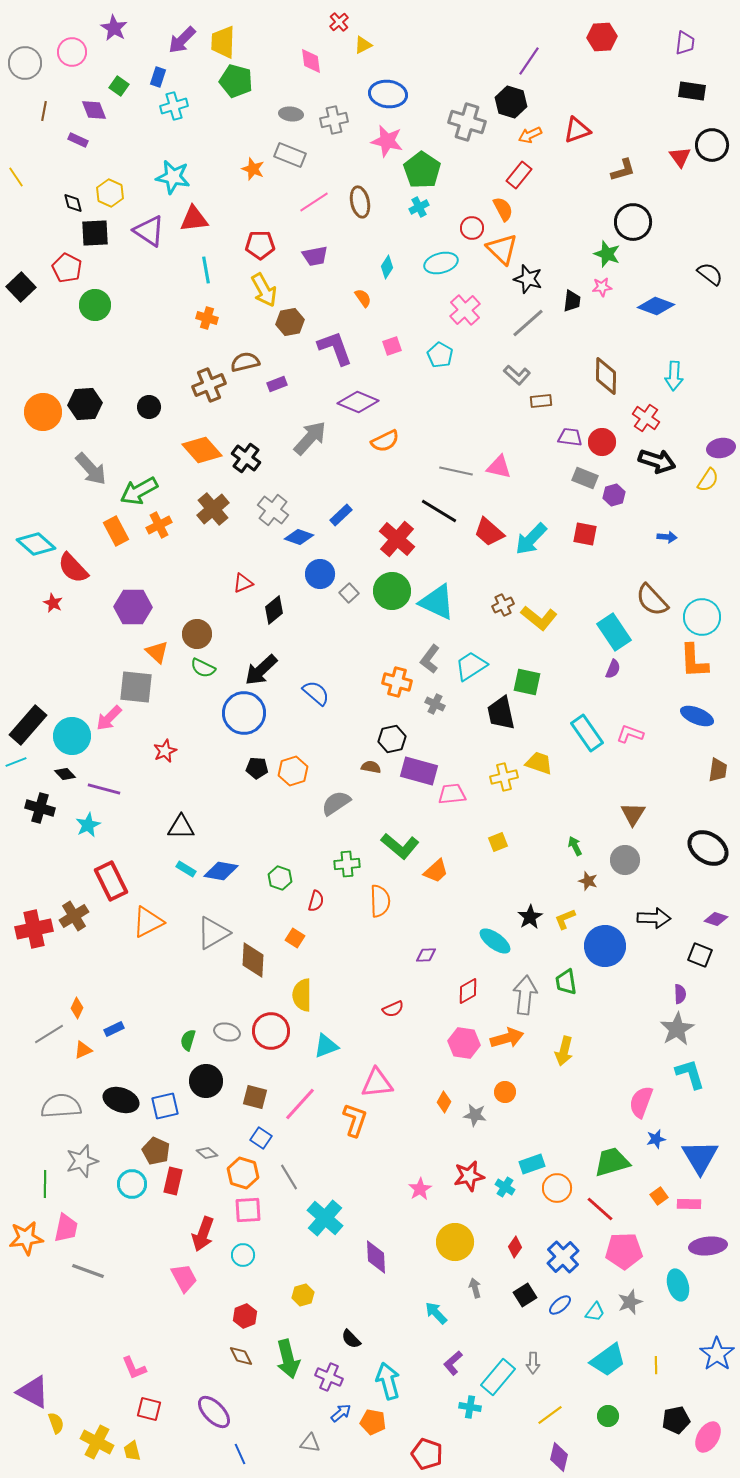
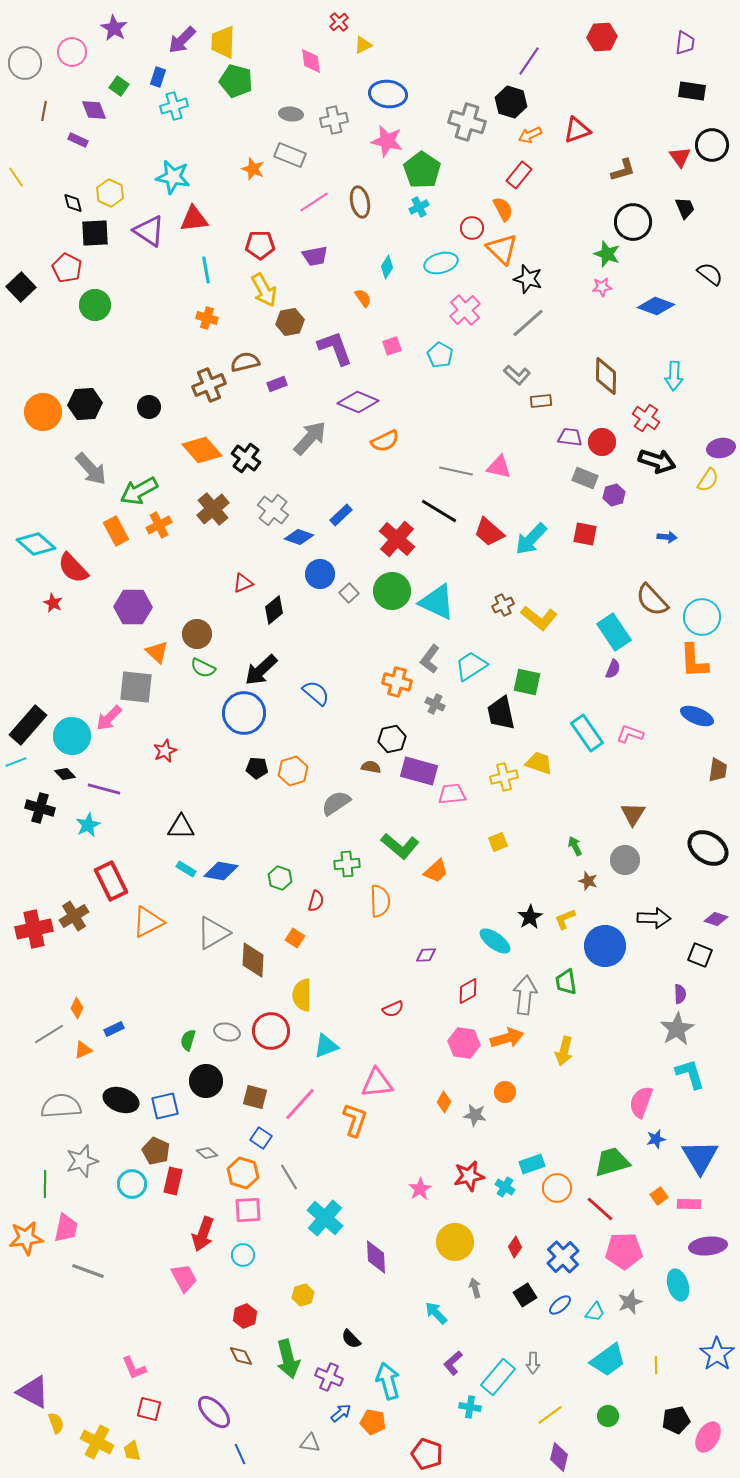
black trapezoid at (572, 301): moved 113 px right, 93 px up; rotated 30 degrees counterclockwise
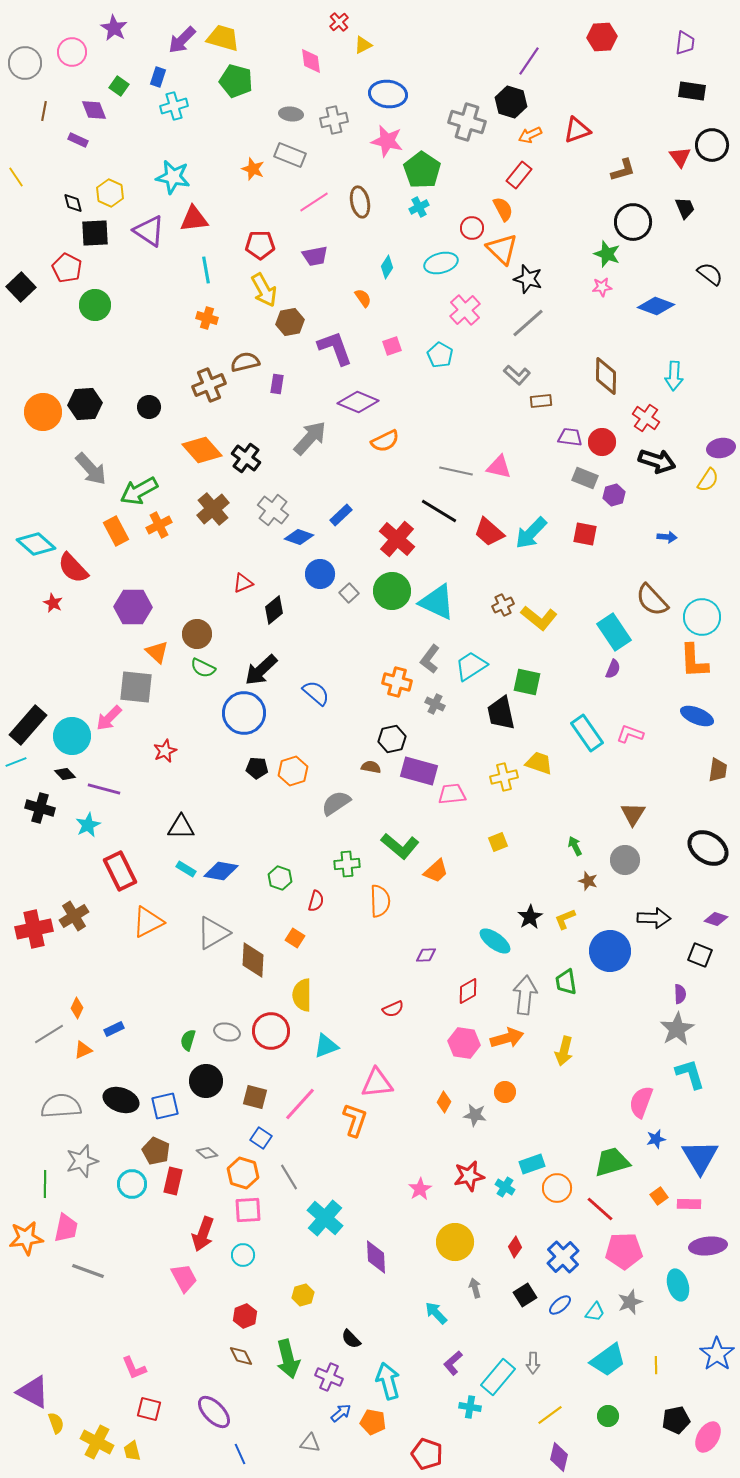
yellow trapezoid at (223, 42): moved 4 px up; rotated 104 degrees clockwise
purple rectangle at (277, 384): rotated 60 degrees counterclockwise
cyan arrow at (531, 539): moved 6 px up
red rectangle at (111, 881): moved 9 px right, 10 px up
blue circle at (605, 946): moved 5 px right, 5 px down
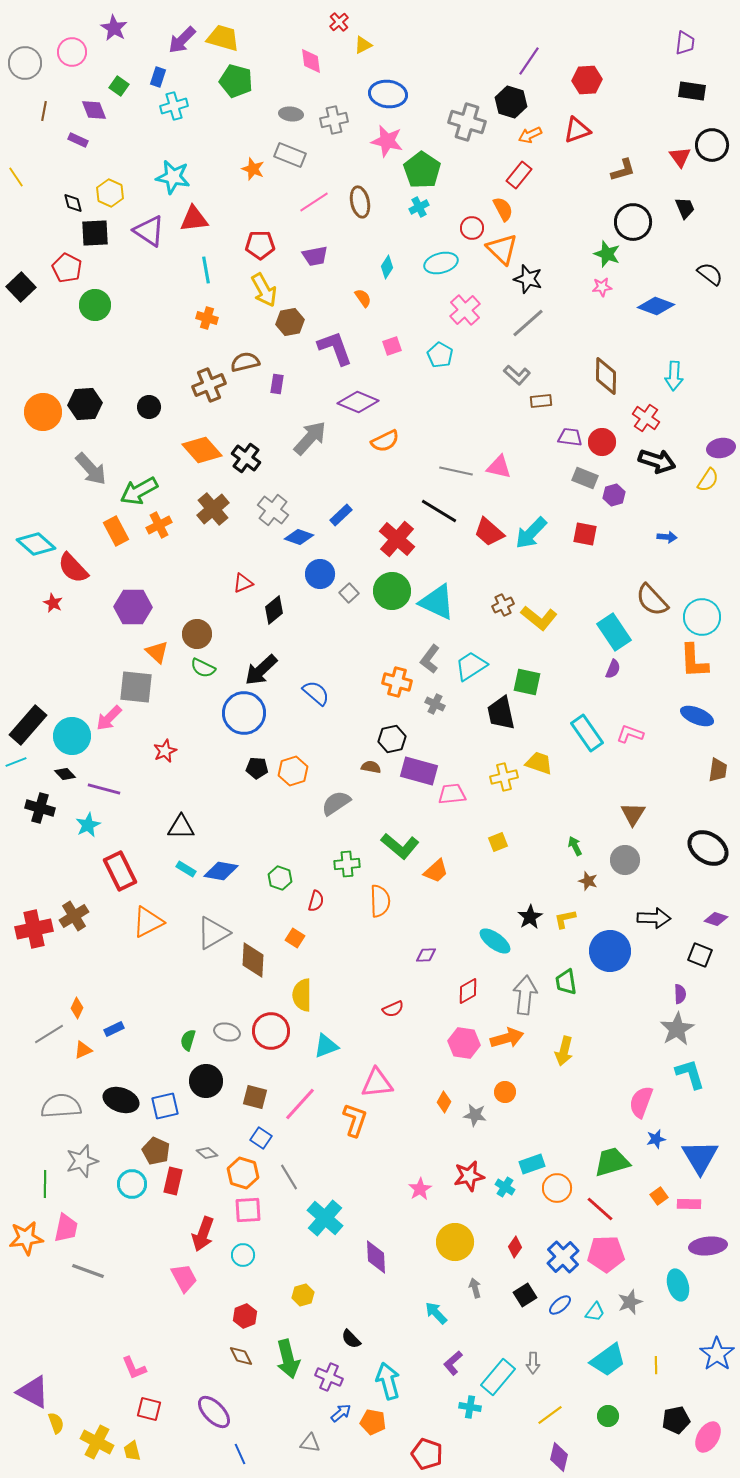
red hexagon at (602, 37): moved 15 px left, 43 px down
yellow L-shape at (565, 919): rotated 10 degrees clockwise
pink pentagon at (624, 1251): moved 18 px left, 3 px down
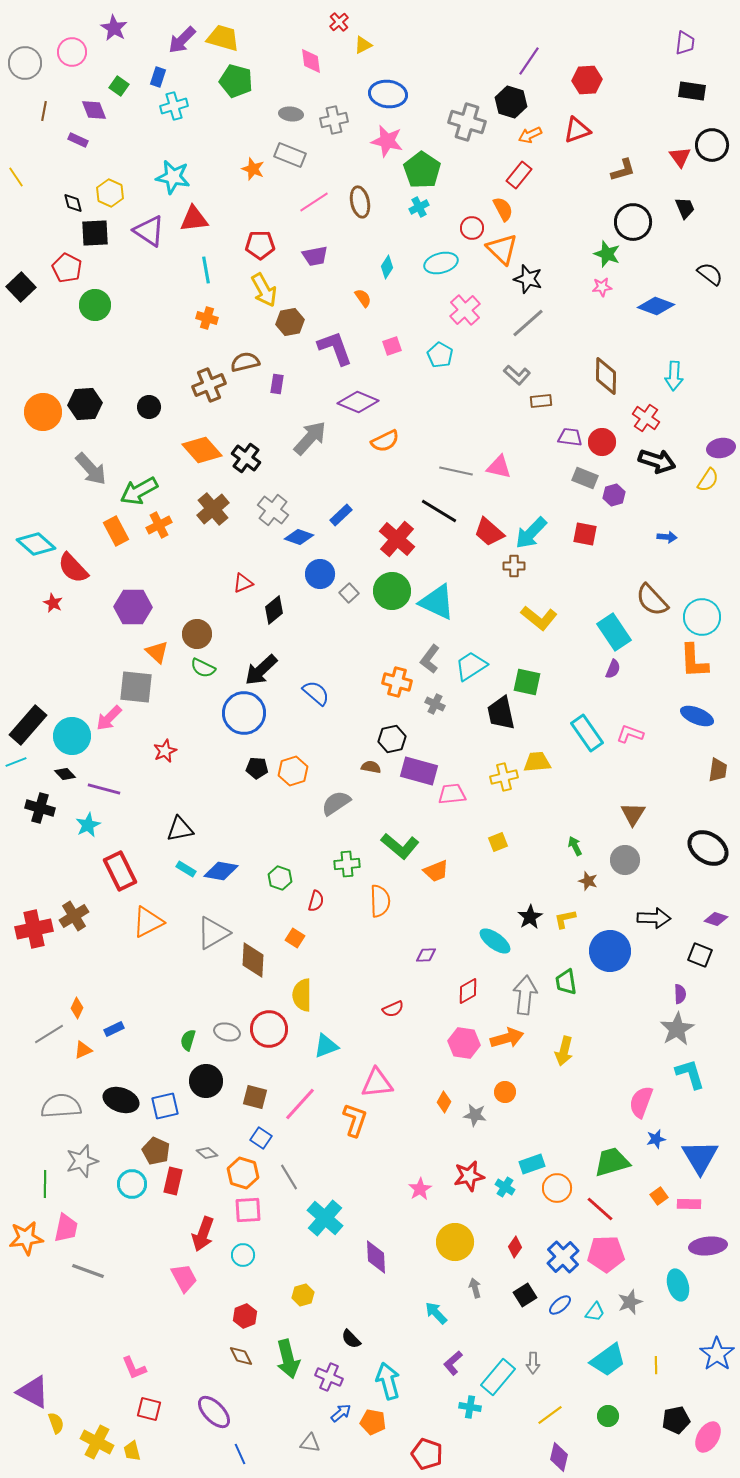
brown cross at (503, 605): moved 11 px right, 39 px up; rotated 25 degrees clockwise
yellow trapezoid at (539, 763): moved 2 px left, 1 px up; rotated 24 degrees counterclockwise
black triangle at (181, 827): moved 1 px left, 2 px down; rotated 12 degrees counterclockwise
orange trapezoid at (436, 871): rotated 20 degrees clockwise
red circle at (271, 1031): moved 2 px left, 2 px up
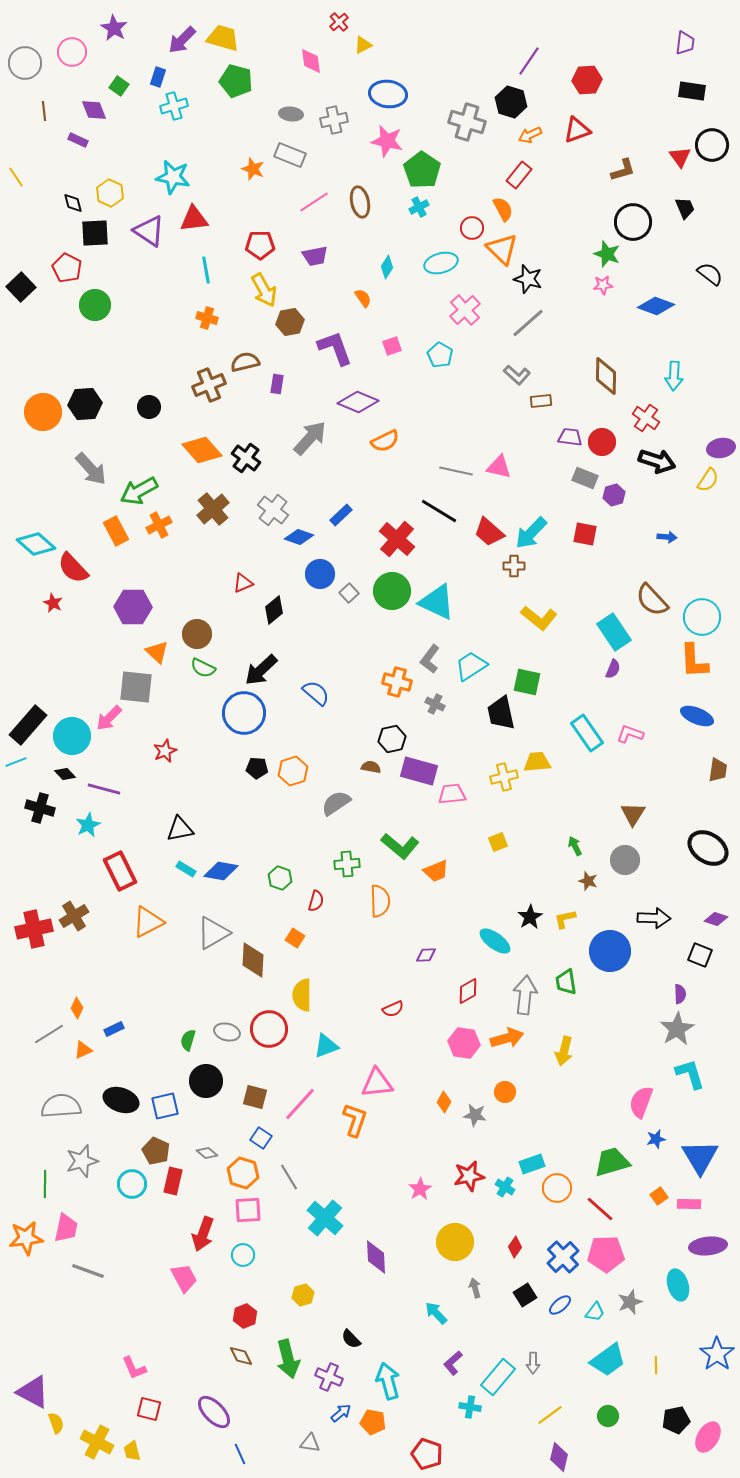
brown line at (44, 111): rotated 18 degrees counterclockwise
pink star at (602, 287): moved 1 px right, 2 px up
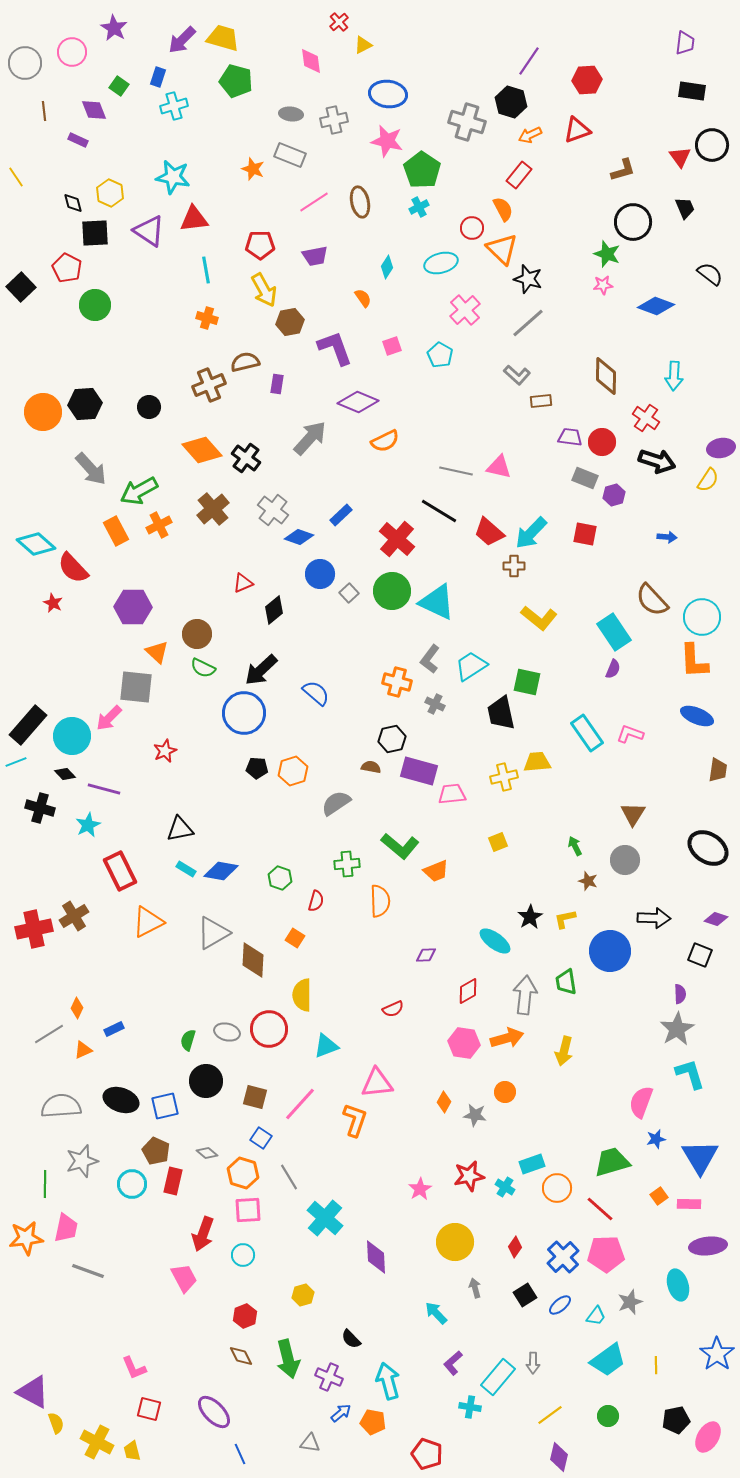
cyan trapezoid at (595, 1312): moved 1 px right, 4 px down
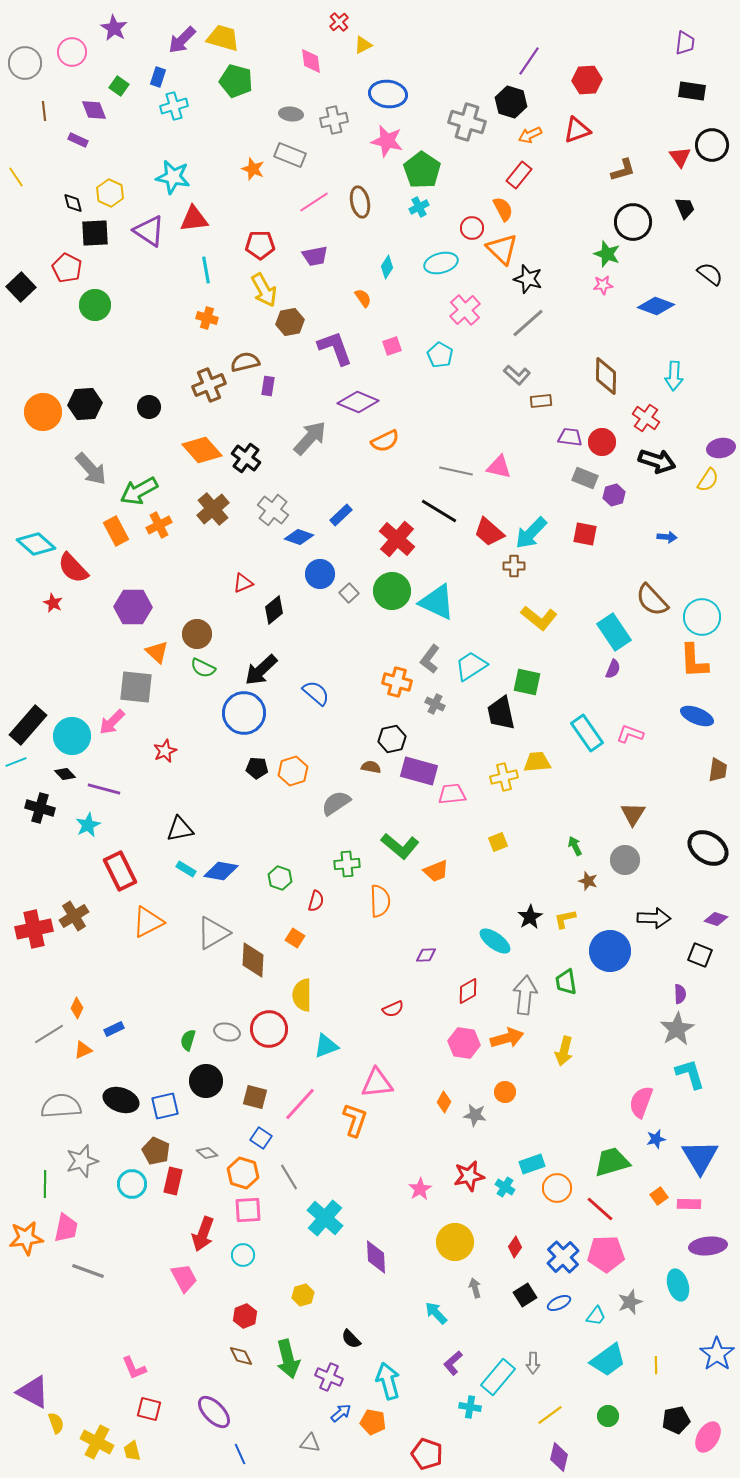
purple rectangle at (277, 384): moved 9 px left, 2 px down
pink arrow at (109, 718): moved 3 px right, 4 px down
blue ellipse at (560, 1305): moved 1 px left, 2 px up; rotated 15 degrees clockwise
